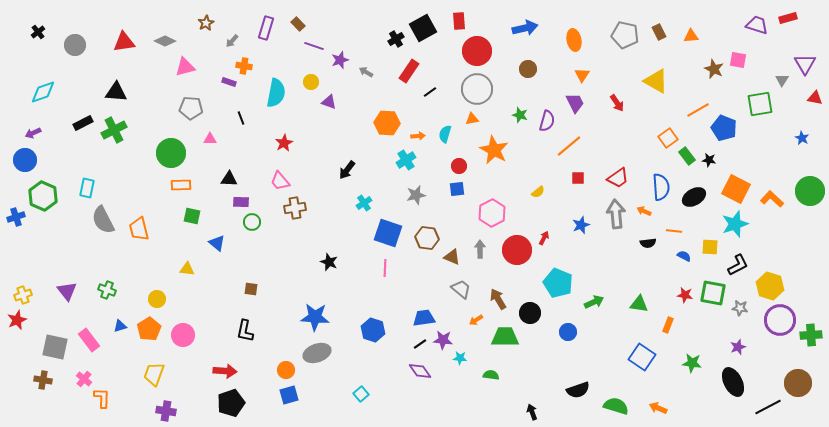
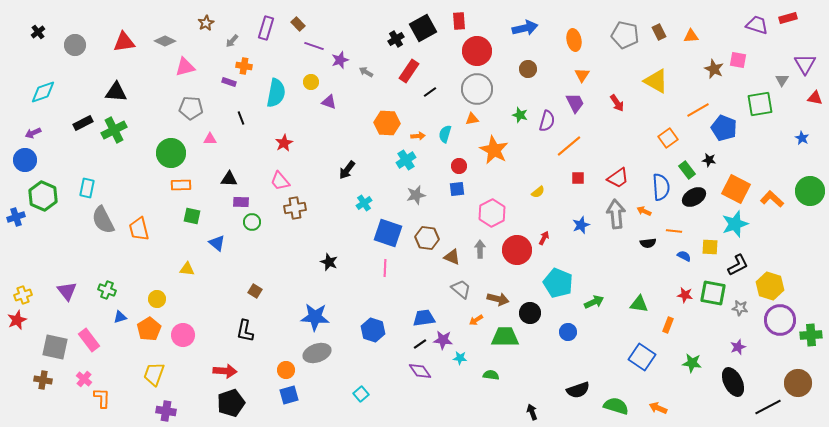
green rectangle at (687, 156): moved 14 px down
brown square at (251, 289): moved 4 px right, 2 px down; rotated 24 degrees clockwise
brown arrow at (498, 299): rotated 135 degrees clockwise
blue triangle at (120, 326): moved 9 px up
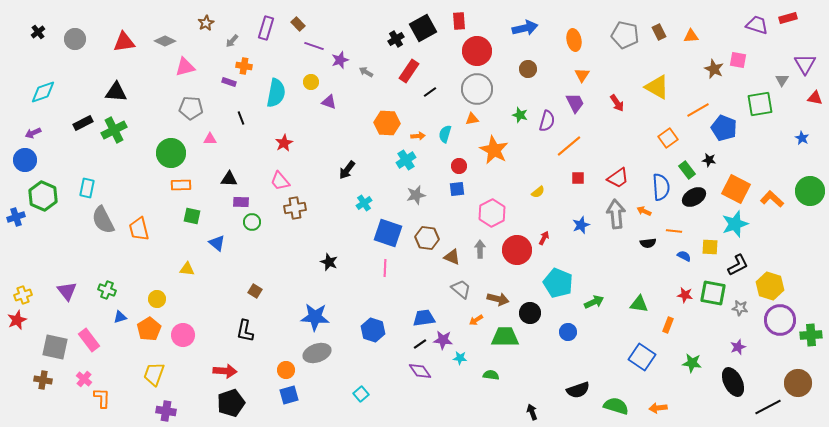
gray circle at (75, 45): moved 6 px up
yellow triangle at (656, 81): moved 1 px right, 6 px down
orange arrow at (658, 408): rotated 30 degrees counterclockwise
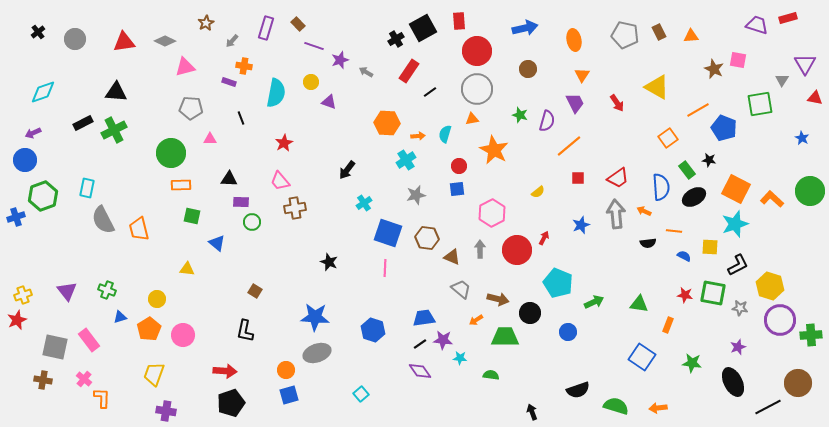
green hexagon at (43, 196): rotated 16 degrees clockwise
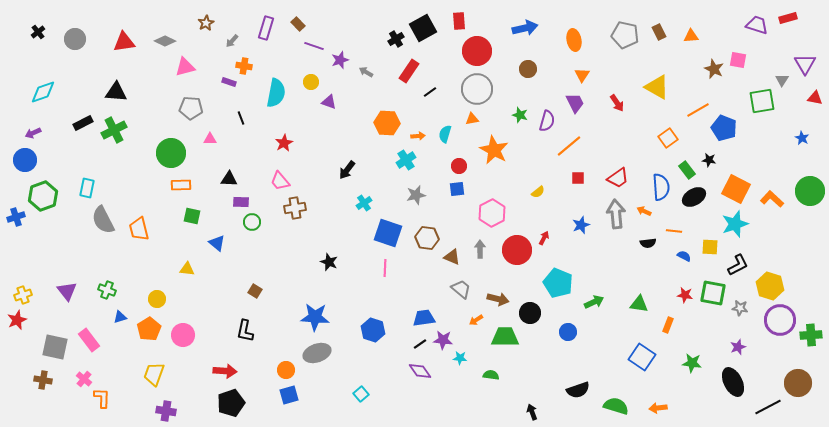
green square at (760, 104): moved 2 px right, 3 px up
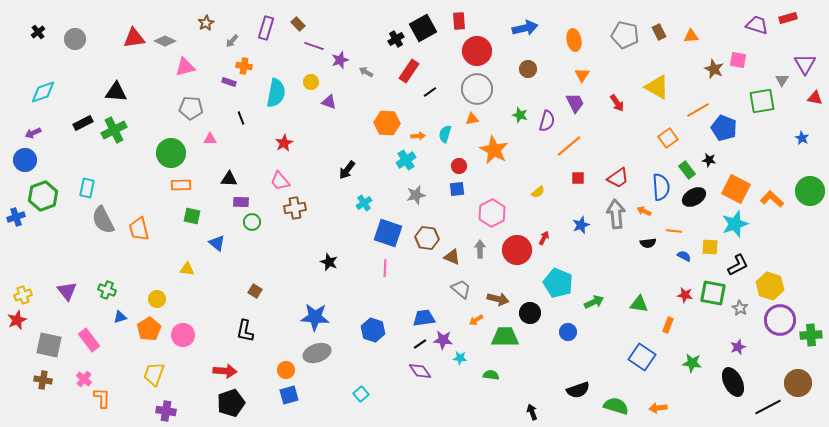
red triangle at (124, 42): moved 10 px right, 4 px up
gray star at (740, 308): rotated 21 degrees clockwise
gray square at (55, 347): moved 6 px left, 2 px up
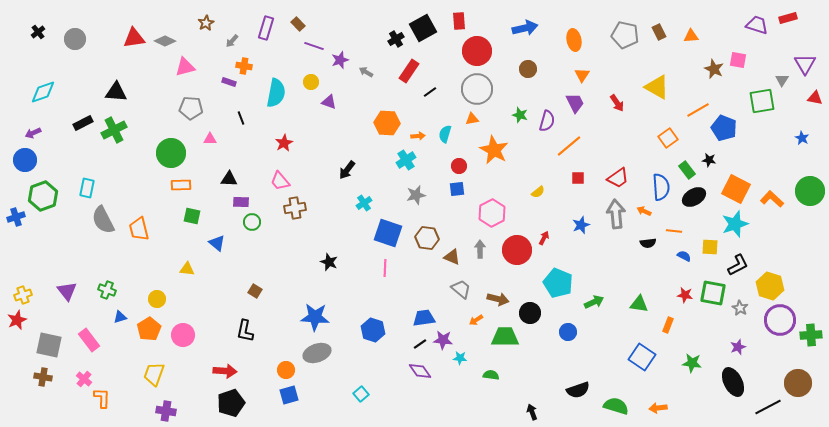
brown cross at (43, 380): moved 3 px up
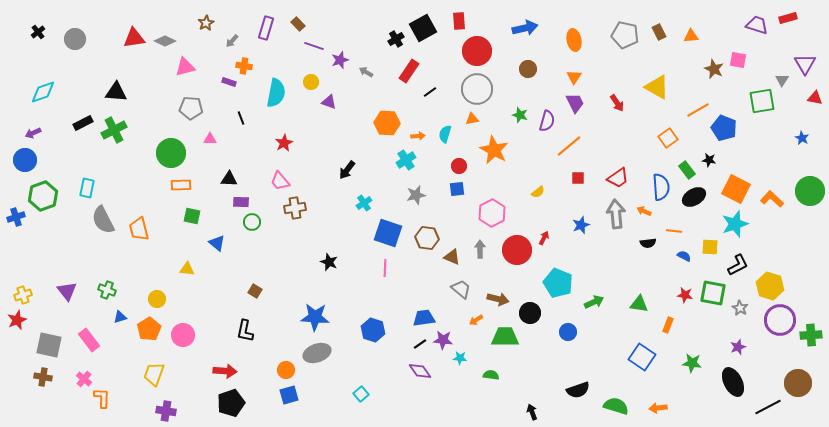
orange triangle at (582, 75): moved 8 px left, 2 px down
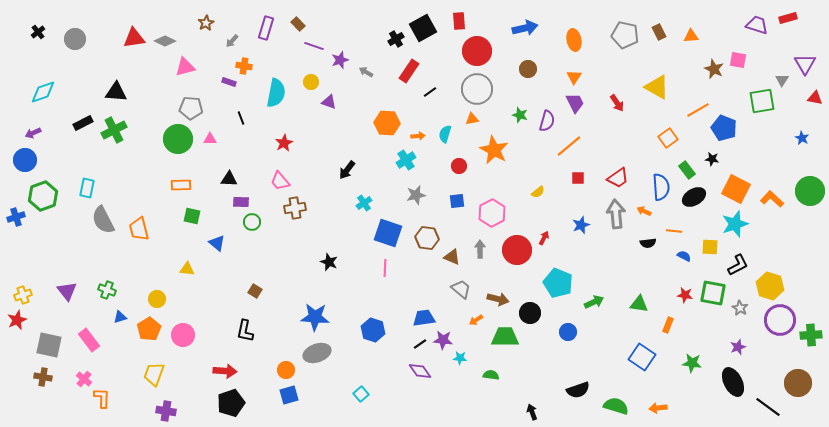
green circle at (171, 153): moved 7 px right, 14 px up
black star at (709, 160): moved 3 px right, 1 px up
blue square at (457, 189): moved 12 px down
black line at (768, 407): rotated 64 degrees clockwise
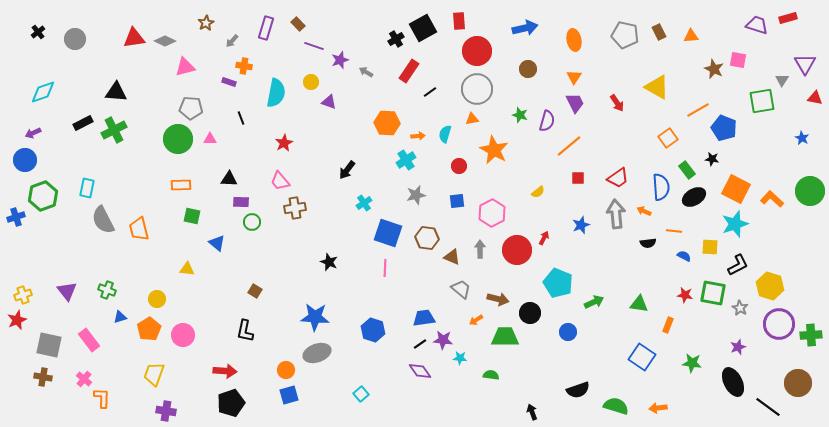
purple circle at (780, 320): moved 1 px left, 4 px down
